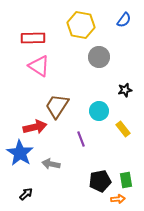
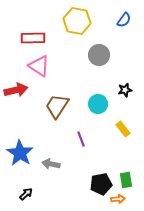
yellow hexagon: moved 4 px left, 4 px up
gray circle: moved 2 px up
cyan circle: moved 1 px left, 7 px up
red arrow: moved 19 px left, 37 px up
black pentagon: moved 1 px right, 3 px down
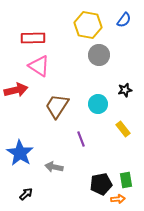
yellow hexagon: moved 11 px right, 4 px down
gray arrow: moved 3 px right, 3 px down
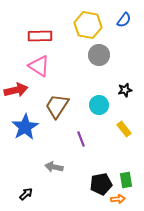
red rectangle: moved 7 px right, 2 px up
cyan circle: moved 1 px right, 1 px down
yellow rectangle: moved 1 px right
blue star: moved 5 px right, 26 px up; rotated 8 degrees clockwise
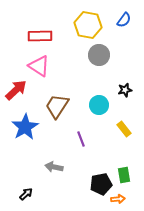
red arrow: rotated 30 degrees counterclockwise
green rectangle: moved 2 px left, 5 px up
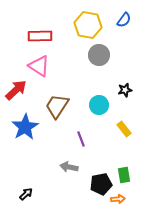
gray arrow: moved 15 px right
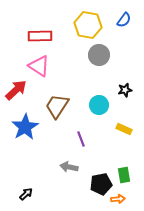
yellow rectangle: rotated 28 degrees counterclockwise
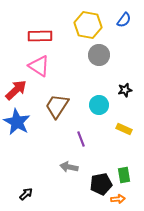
blue star: moved 8 px left, 5 px up; rotated 12 degrees counterclockwise
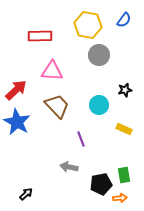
pink triangle: moved 13 px right, 5 px down; rotated 30 degrees counterclockwise
brown trapezoid: rotated 104 degrees clockwise
orange arrow: moved 2 px right, 1 px up
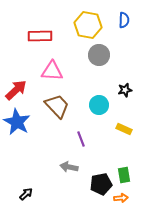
blue semicircle: rotated 35 degrees counterclockwise
orange arrow: moved 1 px right
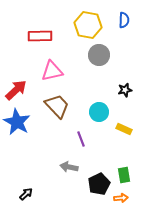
pink triangle: rotated 15 degrees counterclockwise
cyan circle: moved 7 px down
black pentagon: moved 2 px left; rotated 15 degrees counterclockwise
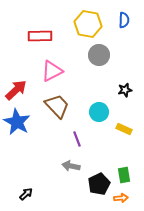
yellow hexagon: moved 1 px up
pink triangle: rotated 15 degrees counterclockwise
purple line: moved 4 px left
gray arrow: moved 2 px right, 1 px up
